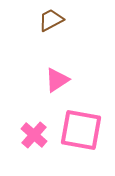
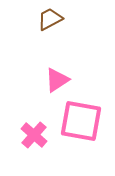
brown trapezoid: moved 1 px left, 1 px up
pink square: moved 9 px up
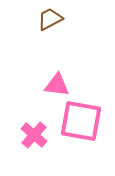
pink triangle: moved 5 px down; rotated 40 degrees clockwise
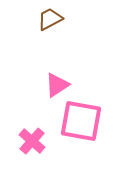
pink triangle: rotated 40 degrees counterclockwise
pink cross: moved 2 px left, 6 px down
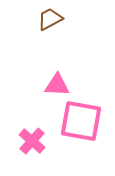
pink triangle: rotated 36 degrees clockwise
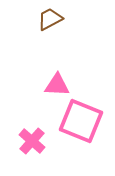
pink square: rotated 12 degrees clockwise
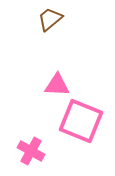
brown trapezoid: rotated 12 degrees counterclockwise
pink cross: moved 1 px left, 10 px down; rotated 12 degrees counterclockwise
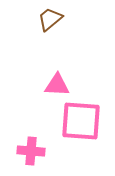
pink square: rotated 18 degrees counterclockwise
pink cross: rotated 24 degrees counterclockwise
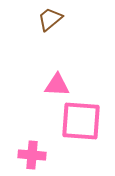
pink cross: moved 1 px right, 4 px down
